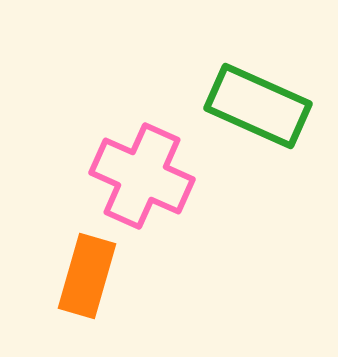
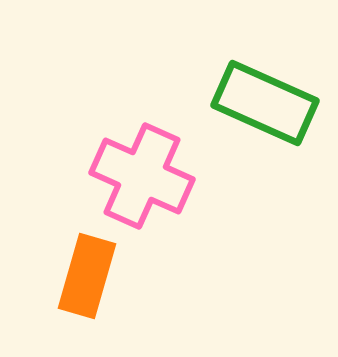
green rectangle: moved 7 px right, 3 px up
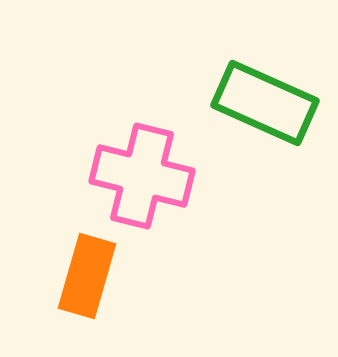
pink cross: rotated 10 degrees counterclockwise
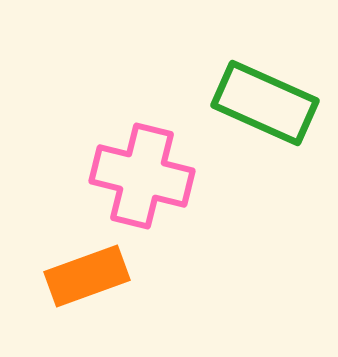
orange rectangle: rotated 54 degrees clockwise
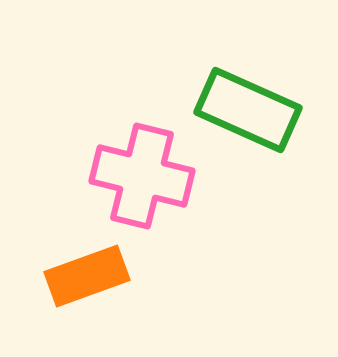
green rectangle: moved 17 px left, 7 px down
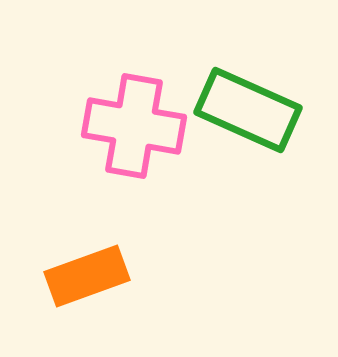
pink cross: moved 8 px left, 50 px up; rotated 4 degrees counterclockwise
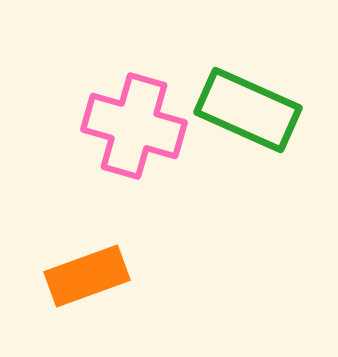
pink cross: rotated 6 degrees clockwise
